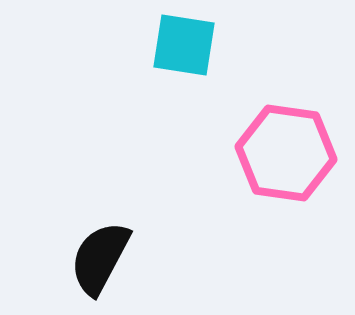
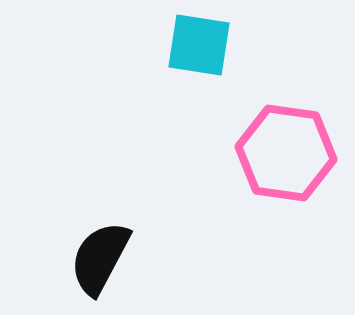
cyan square: moved 15 px right
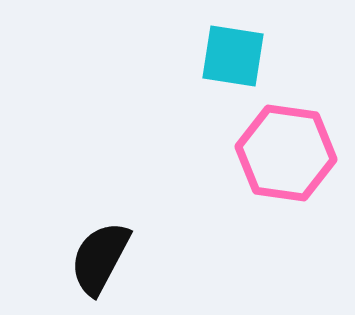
cyan square: moved 34 px right, 11 px down
